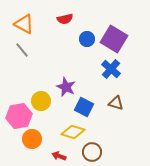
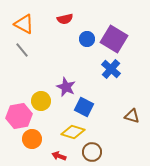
brown triangle: moved 16 px right, 13 px down
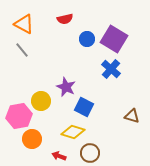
brown circle: moved 2 px left, 1 px down
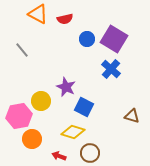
orange triangle: moved 14 px right, 10 px up
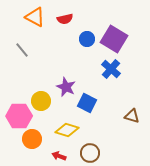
orange triangle: moved 3 px left, 3 px down
blue square: moved 3 px right, 4 px up
pink hexagon: rotated 10 degrees clockwise
yellow diamond: moved 6 px left, 2 px up
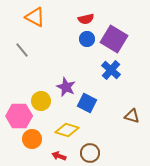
red semicircle: moved 21 px right
blue cross: moved 1 px down
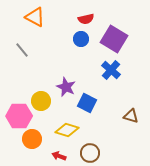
blue circle: moved 6 px left
brown triangle: moved 1 px left
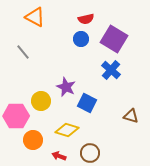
gray line: moved 1 px right, 2 px down
pink hexagon: moved 3 px left
orange circle: moved 1 px right, 1 px down
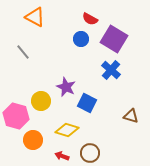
red semicircle: moved 4 px right; rotated 42 degrees clockwise
pink hexagon: rotated 15 degrees clockwise
red arrow: moved 3 px right
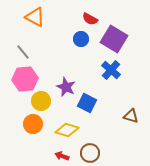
pink hexagon: moved 9 px right, 37 px up; rotated 20 degrees counterclockwise
orange circle: moved 16 px up
